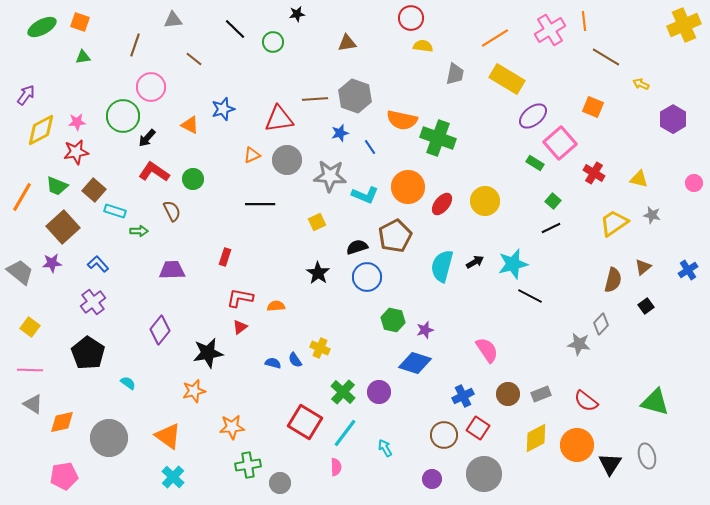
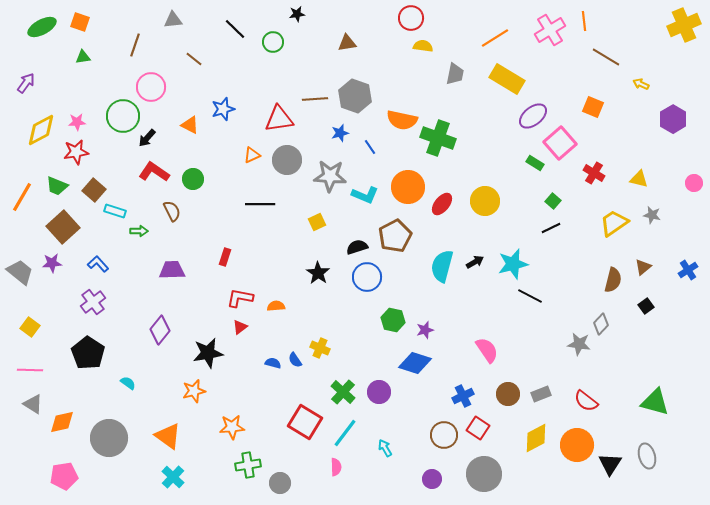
purple arrow at (26, 95): moved 12 px up
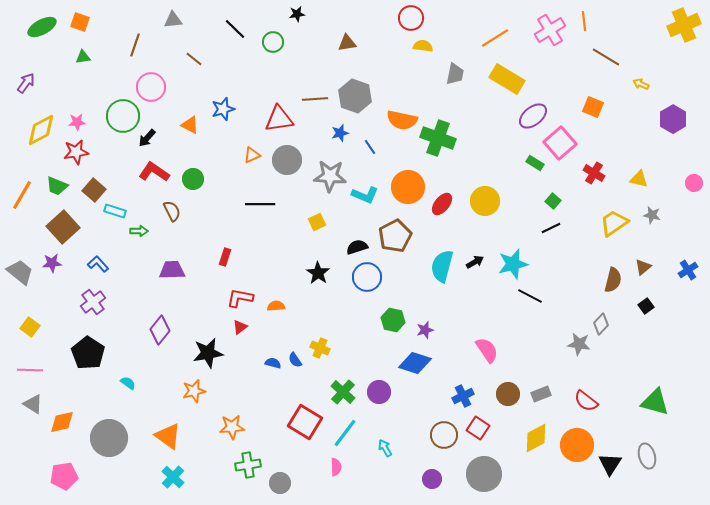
orange line at (22, 197): moved 2 px up
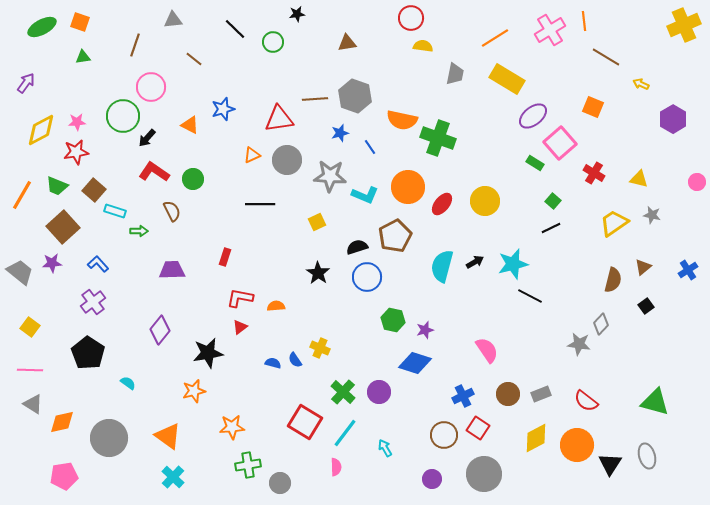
pink circle at (694, 183): moved 3 px right, 1 px up
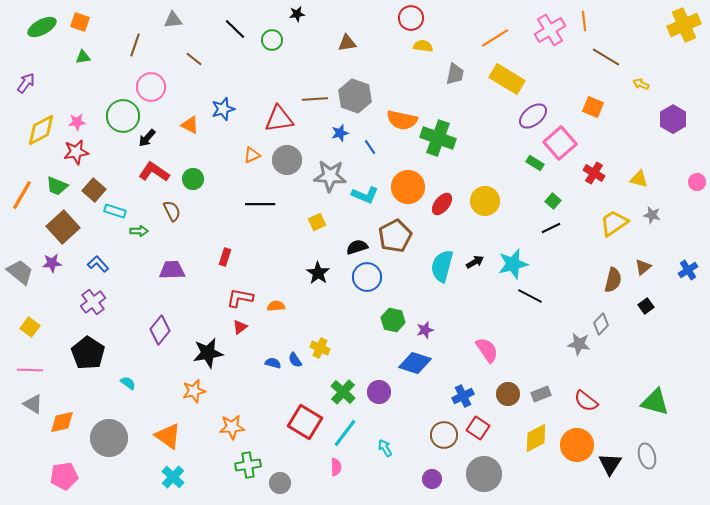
green circle at (273, 42): moved 1 px left, 2 px up
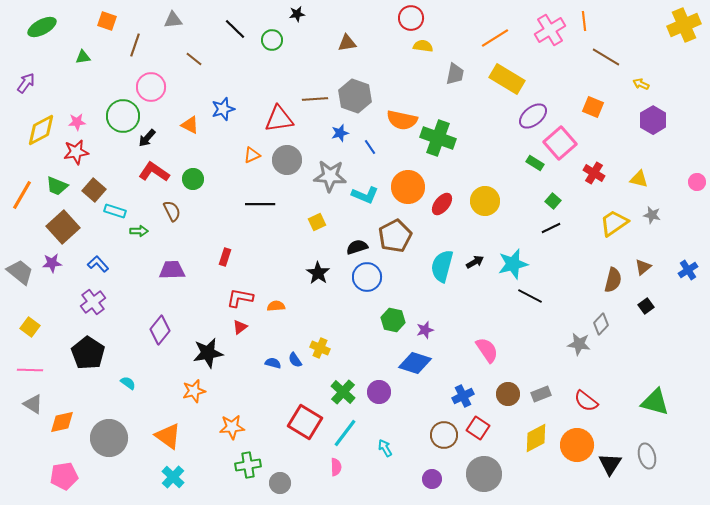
orange square at (80, 22): moved 27 px right, 1 px up
purple hexagon at (673, 119): moved 20 px left, 1 px down
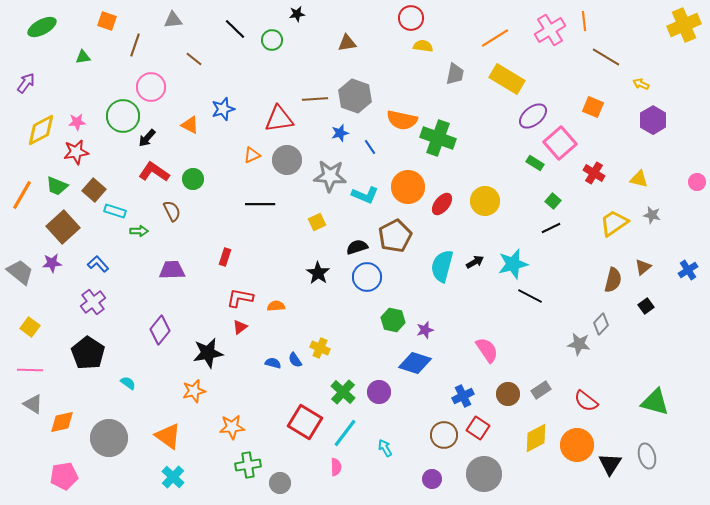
gray rectangle at (541, 394): moved 4 px up; rotated 12 degrees counterclockwise
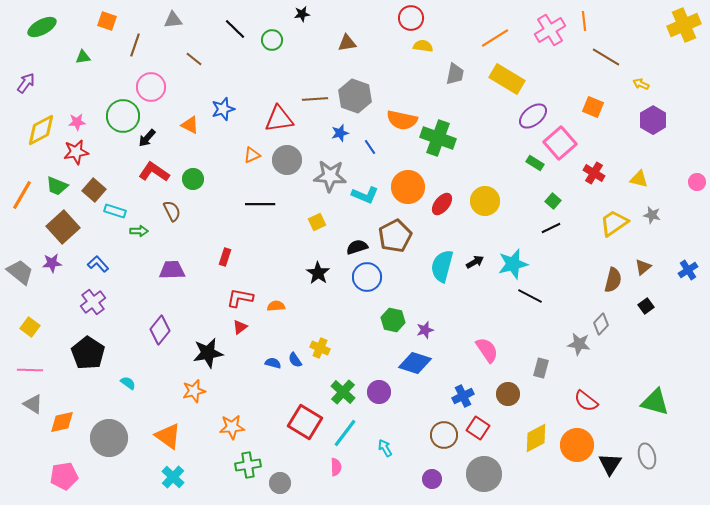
black star at (297, 14): moved 5 px right
gray rectangle at (541, 390): moved 22 px up; rotated 42 degrees counterclockwise
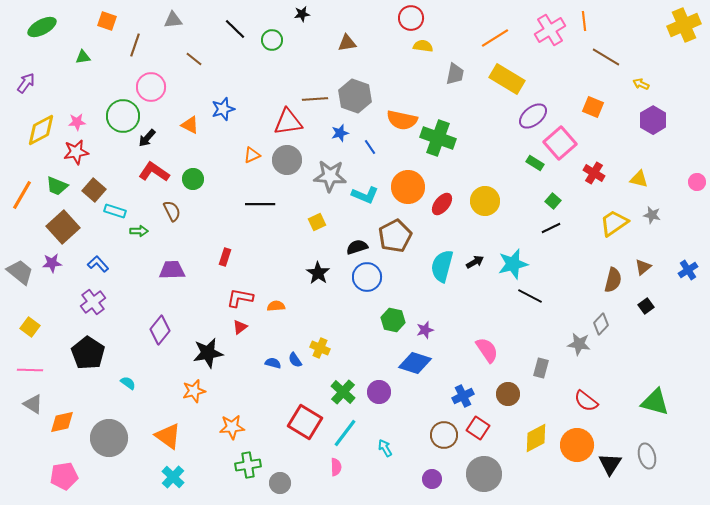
red triangle at (279, 119): moved 9 px right, 3 px down
